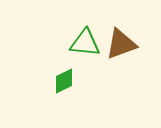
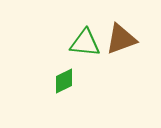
brown triangle: moved 5 px up
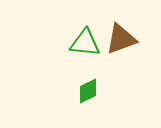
green diamond: moved 24 px right, 10 px down
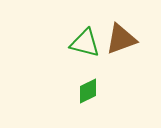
green triangle: rotated 8 degrees clockwise
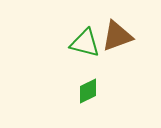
brown triangle: moved 4 px left, 3 px up
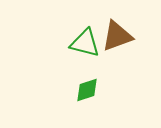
green diamond: moved 1 px left, 1 px up; rotated 8 degrees clockwise
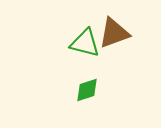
brown triangle: moved 3 px left, 3 px up
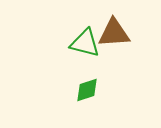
brown triangle: rotated 16 degrees clockwise
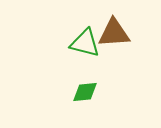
green diamond: moved 2 px left, 2 px down; rotated 12 degrees clockwise
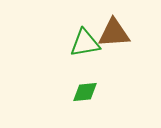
green triangle: rotated 24 degrees counterclockwise
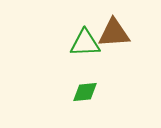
green triangle: rotated 8 degrees clockwise
